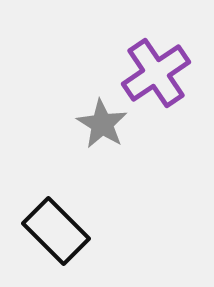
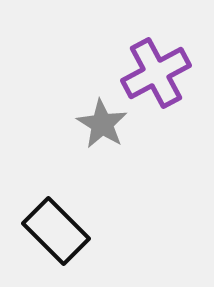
purple cross: rotated 6 degrees clockwise
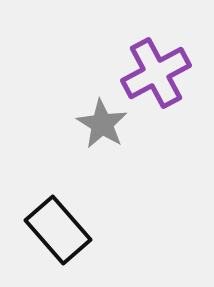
black rectangle: moved 2 px right, 1 px up; rotated 4 degrees clockwise
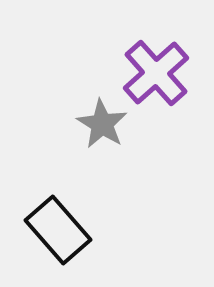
purple cross: rotated 14 degrees counterclockwise
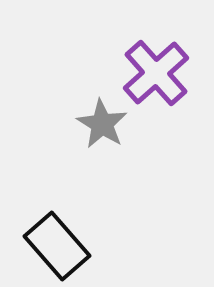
black rectangle: moved 1 px left, 16 px down
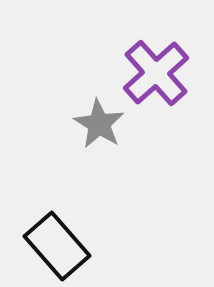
gray star: moved 3 px left
